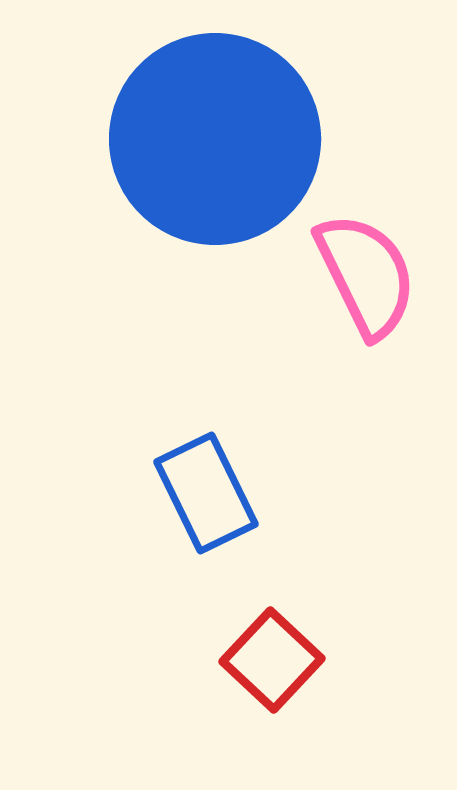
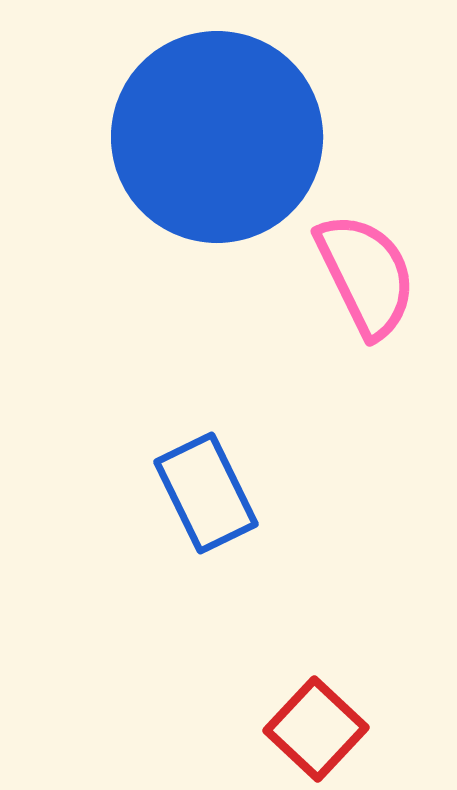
blue circle: moved 2 px right, 2 px up
red square: moved 44 px right, 69 px down
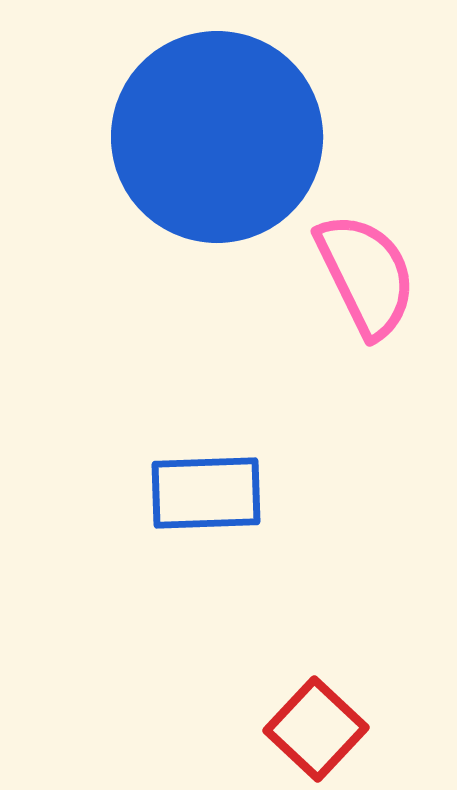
blue rectangle: rotated 66 degrees counterclockwise
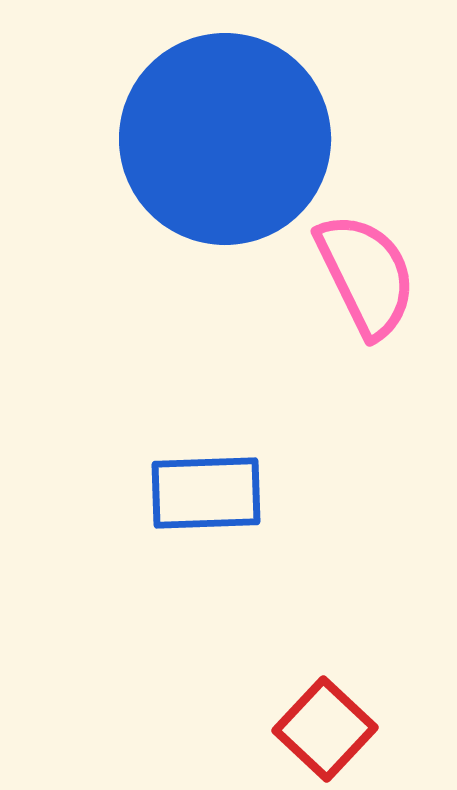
blue circle: moved 8 px right, 2 px down
red square: moved 9 px right
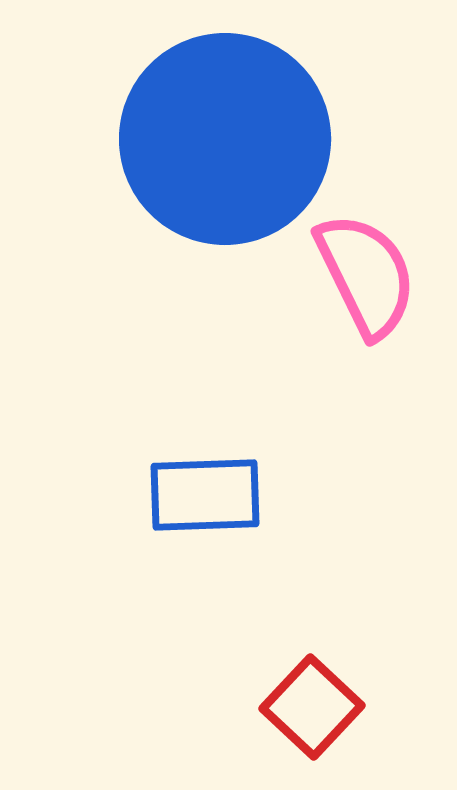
blue rectangle: moved 1 px left, 2 px down
red square: moved 13 px left, 22 px up
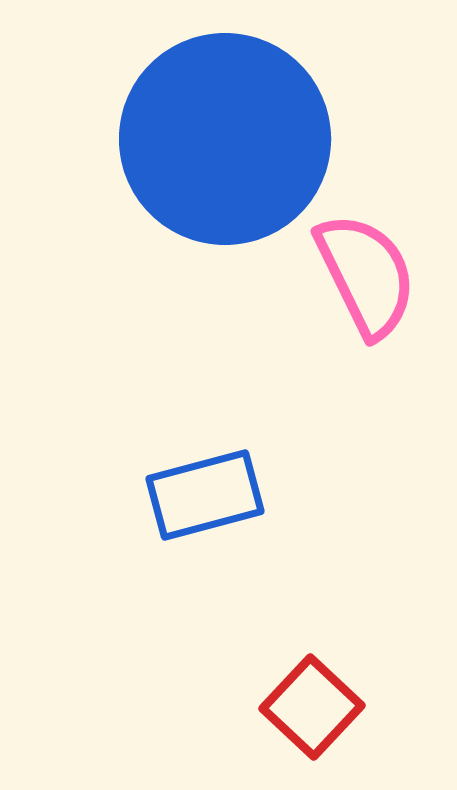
blue rectangle: rotated 13 degrees counterclockwise
